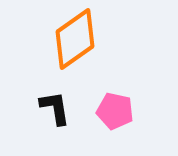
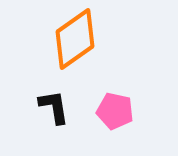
black L-shape: moved 1 px left, 1 px up
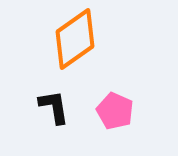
pink pentagon: rotated 12 degrees clockwise
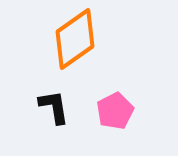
pink pentagon: rotated 21 degrees clockwise
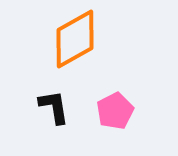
orange diamond: rotated 6 degrees clockwise
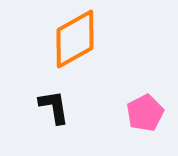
pink pentagon: moved 30 px right, 2 px down
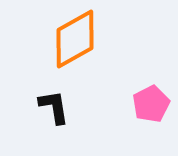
pink pentagon: moved 6 px right, 9 px up
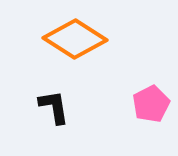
orange diamond: rotated 62 degrees clockwise
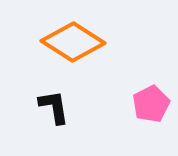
orange diamond: moved 2 px left, 3 px down
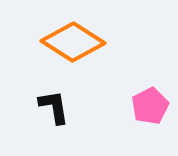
pink pentagon: moved 1 px left, 2 px down
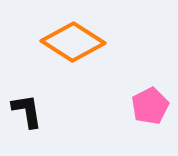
black L-shape: moved 27 px left, 4 px down
